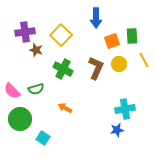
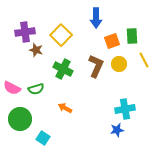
brown L-shape: moved 2 px up
pink semicircle: moved 3 px up; rotated 18 degrees counterclockwise
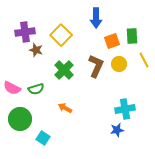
green cross: moved 1 px right, 1 px down; rotated 18 degrees clockwise
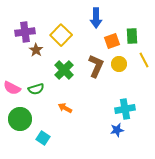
brown star: rotated 16 degrees clockwise
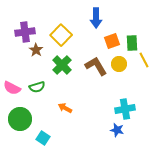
green rectangle: moved 7 px down
brown L-shape: rotated 55 degrees counterclockwise
green cross: moved 2 px left, 5 px up
green semicircle: moved 1 px right, 2 px up
blue star: rotated 24 degrees clockwise
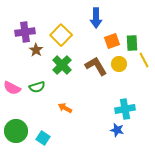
green circle: moved 4 px left, 12 px down
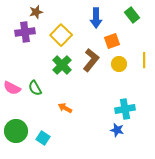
green rectangle: moved 28 px up; rotated 35 degrees counterclockwise
brown star: moved 38 px up; rotated 24 degrees clockwise
yellow line: rotated 28 degrees clockwise
brown L-shape: moved 5 px left, 6 px up; rotated 70 degrees clockwise
green semicircle: moved 2 px left, 1 px down; rotated 77 degrees clockwise
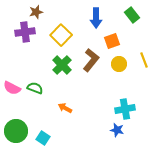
yellow line: rotated 21 degrees counterclockwise
green semicircle: rotated 140 degrees clockwise
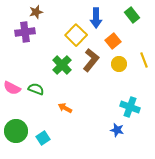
yellow square: moved 15 px right
orange square: moved 1 px right; rotated 21 degrees counterclockwise
green semicircle: moved 1 px right, 1 px down
cyan cross: moved 5 px right, 2 px up; rotated 30 degrees clockwise
cyan square: rotated 24 degrees clockwise
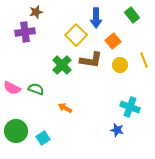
brown L-shape: rotated 60 degrees clockwise
yellow circle: moved 1 px right, 1 px down
